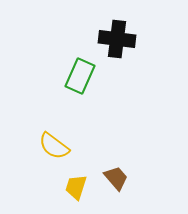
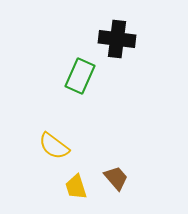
yellow trapezoid: rotated 36 degrees counterclockwise
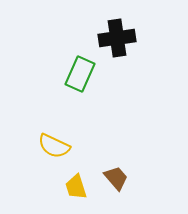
black cross: moved 1 px up; rotated 15 degrees counterclockwise
green rectangle: moved 2 px up
yellow semicircle: rotated 12 degrees counterclockwise
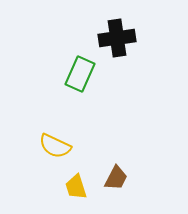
yellow semicircle: moved 1 px right
brown trapezoid: rotated 68 degrees clockwise
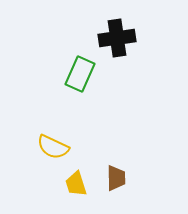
yellow semicircle: moved 2 px left, 1 px down
brown trapezoid: rotated 28 degrees counterclockwise
yellow trapezoid: moved 3 px up
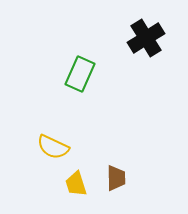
black cross: moved 29 px right; rotated 24 degrees counterclockwise
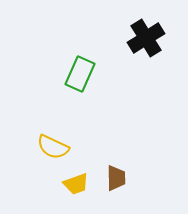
yellow trapezoid: rotated 92 degrees counterclockwise
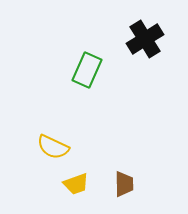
black cross: moved 1 px left, 1 px down
green rectangle: moved 7 px right, 4 px up
brown trapezoid: moved 8 px right, 6 px down
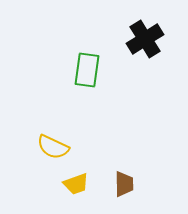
green rectangle: rotated 16 degrees counterclockwise
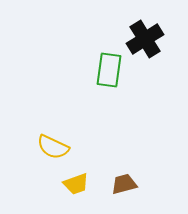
green rectangle: moved 22 px right
brown trapezoid: rotated 104 degrees counterclockwise
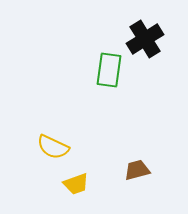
brown trapezoid: moved 13 px right, 14 px up
